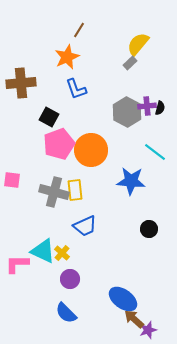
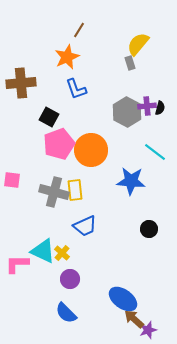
gray rectangle: rotated 64 degrees counterclockwise
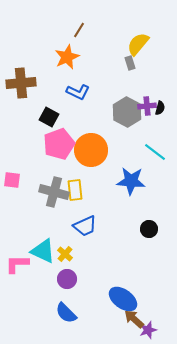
blue L-shape: moved 2 px right, 3 px down; rotated 45 degrees counterclockwise
yellow cross: moved 3 px right, 1 px down
purple circle: moved 3 px left
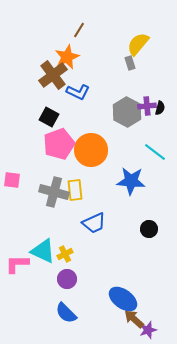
brown cross: moved 32 px right, 8 px up; rotated 32 degrees counterclockwise
blue trapezoid: moved 9 px right, 3 px up
yellow cross: rotated 21 degrees clockwise
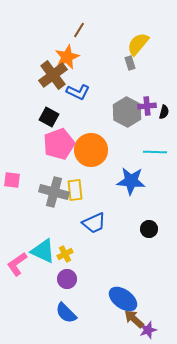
black semicircle: moved 4 px right, 4 px down
cyan line: rotated 35 degrees counterclockwise
pink L-shape: rotated 35 degrees counterclockwise
